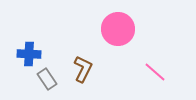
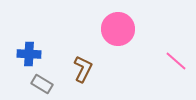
pink line: moved 21 px right, 11 px up
gray rectangle: moved 5 px left, 5 px down; rotated 25 degrees counterclockwise
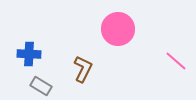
gray rectangle: moved 1 px left, 2 px down
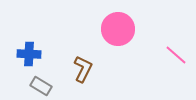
pink line: moved 6 px up
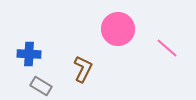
pink line: moved 9 px left, 7 px up
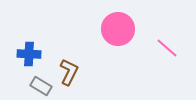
brown L-shape: moved 14 px left, 3 px down
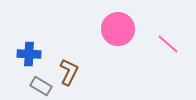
pink line: moved 1 px right, 4 px up
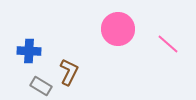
blue cross: moved 3 px up
